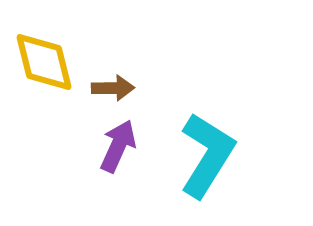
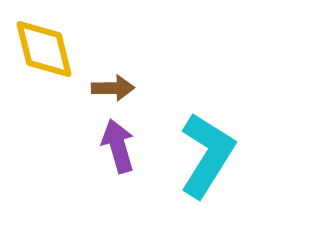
yellow diamond: moved 13 px up
purple arrow: rotated 40 degrees counterclockwise
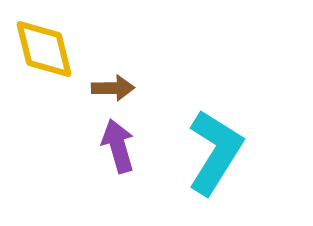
cyan L-shape: moved 8 px right, 3 px up
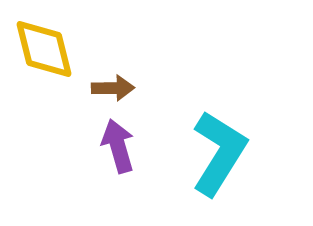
cyan L-shape: moved 4 px right, 1 px down
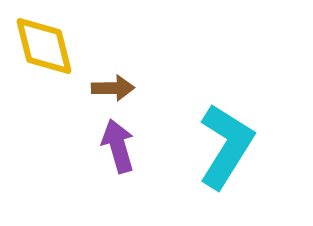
yellow diamond: moved 3 px up
cyan L-shape: moved 7 px right, 7 px up
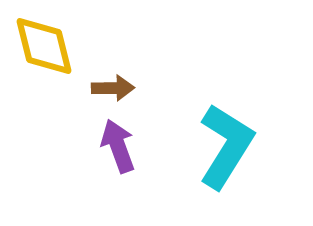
purple arrow: rotated 4 degrees counterclockwise
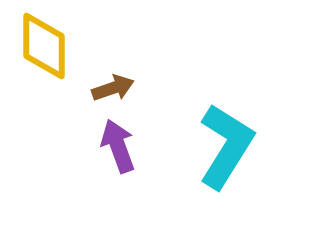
yellow diamond: rotated 14 degrees clockwise
brown arrow: rotated 18 degrees counterclockwise
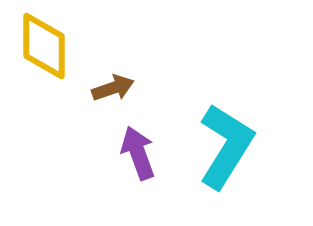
purple arrow: moved 20 px right, 7 px down
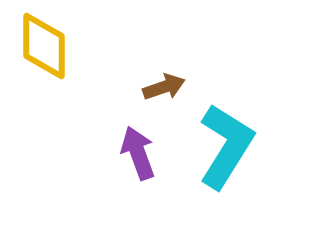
brown arrow: moved 51 px right, 1 px up
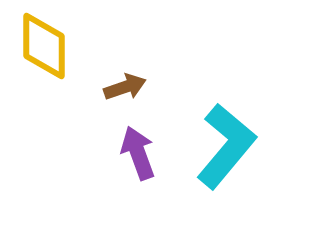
brown arrow: moved 39 px left
cyan L-shape: rotated 8 degrees clockwise
